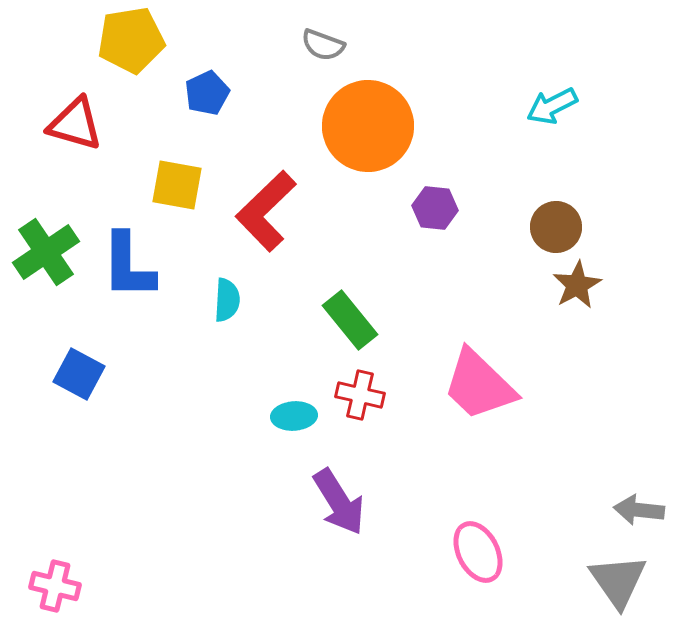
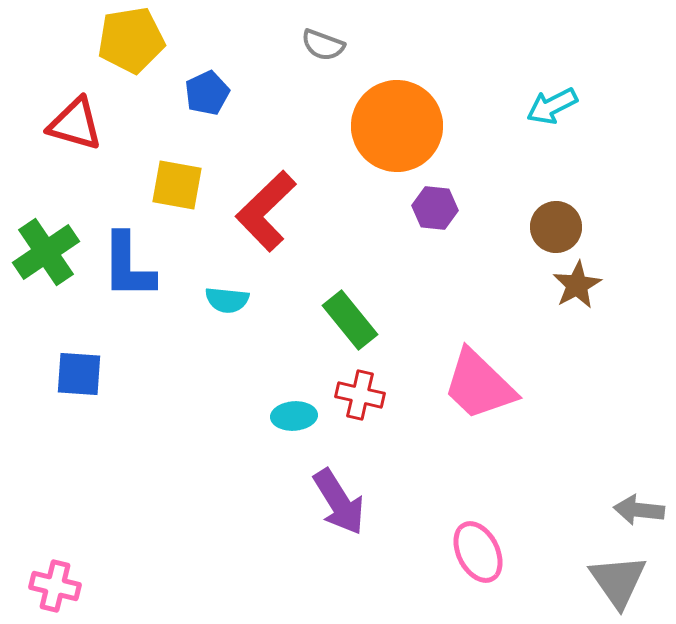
orange circle: moved 29 px right
cyan semicircle: rotated 93 degrees clockwise
blue square: rotated 24 degrees counterclockwise
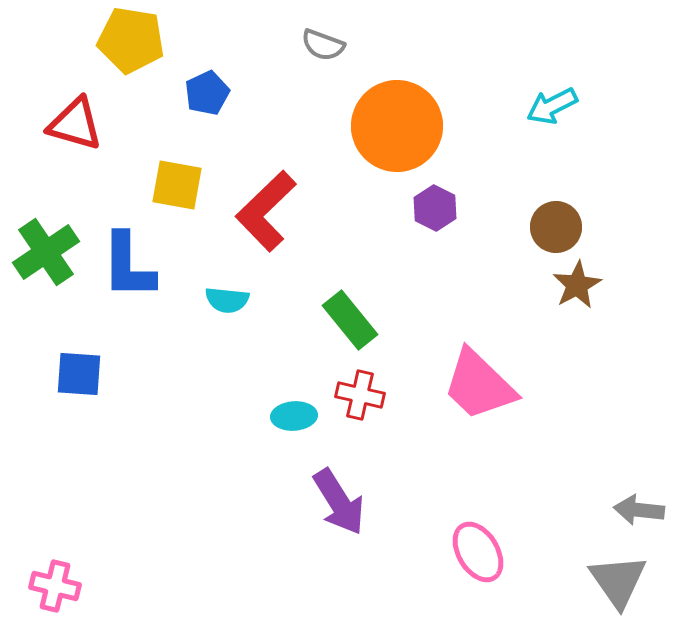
yellow pentagon: rotated 18 degrees clockwise
purple hexagon: rotated 21 degrees clockwise
pink ellipse: rotated 4 degrees counterclockwise
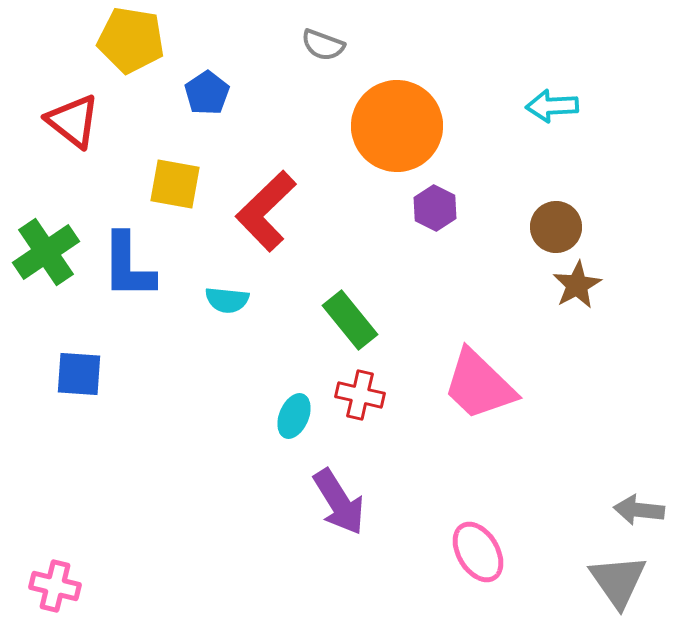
blue pentagon: rotated 9 degrees counterclockwise
cyan arrow: rotated 24 degrees clockwise
red triangle: moved 2 px left, 3 px up; rotated 22 degrees clockwise
yellow square: moved 2 px left, 1 px up
cyan ellipse: rotated 63 degrees counterclockwise
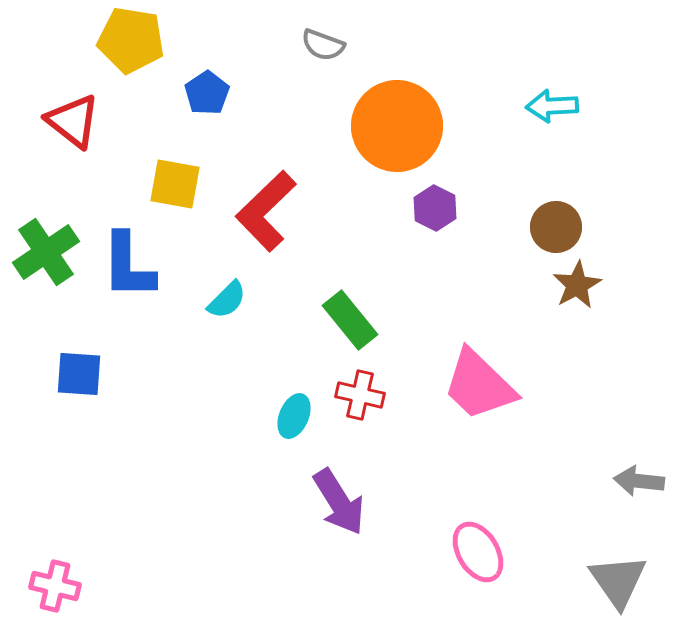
cyan semicircle: rotated 51 degrees counterclockwise
gray arrow: moved 29 px up
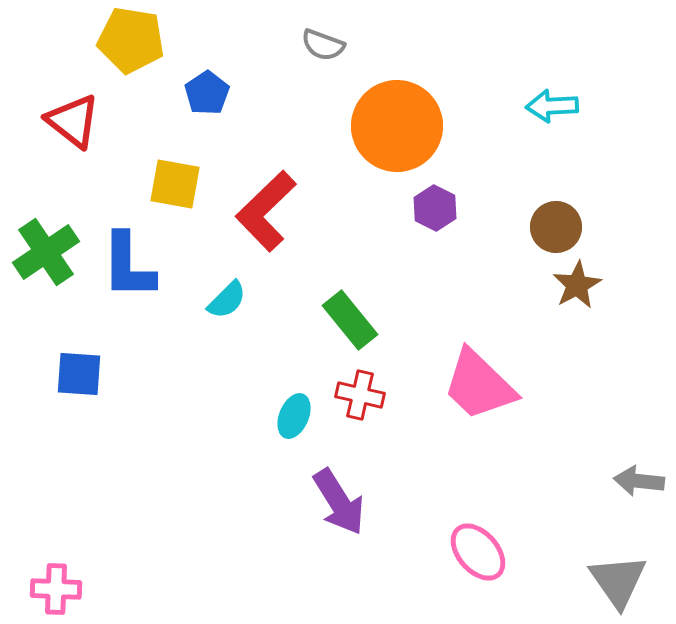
pink ellipse: rotated 10 degrees counterclockwise
pink cross: moved 1 px right, 3 px down; rotated 12 degrees counterclockwise
